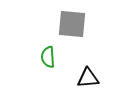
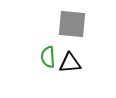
black triangle: moved 18 px left, 15 px up
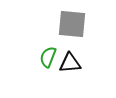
green semicircle: rotated 25 degrees clockwise
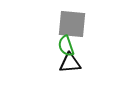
green semicircle: moved 18 px right, 11 px up; rotated 40 degrees counterclockwise
